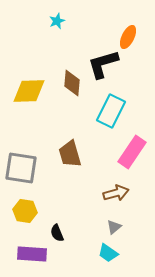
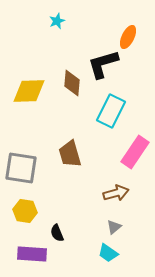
pink rectangle: moved 3 px right
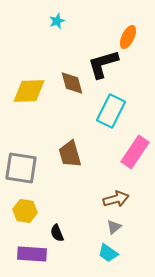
brown diamond: rotated 20 degrees counterclockwise
brown arrow: moved 6 px down
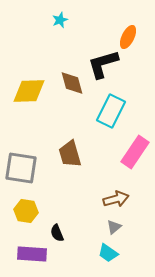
cyan star: moved 3 px right, 1 px up
yellow hexagon: moved 1 px right
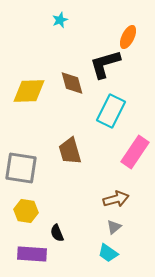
black L-shape: moved 2 px right
brown trapezoid: moved 3 px up
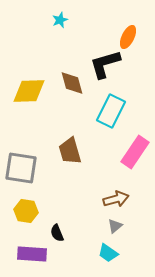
gray triangle: moved 1 px right, 1 px up
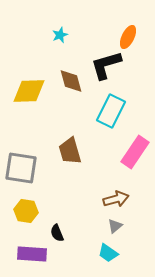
cyan star: moved 15 px down
black L-shape: moved 1 px right, 1 px down
brown diamond: moved 1 px left, 2 px up
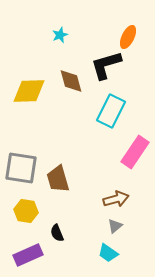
brown trapezoid: moved 12 px left, 28 px down
purple rectangle: moved 4 px left, 1 px down; rotated 28 degrees counterclockwise
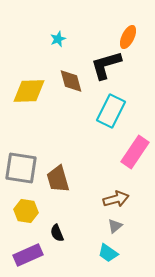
cyan star: moved 2 px left, 4 px down
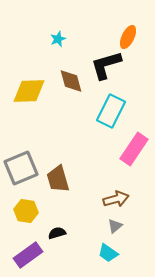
pink rectangle: moved 1 px left, 3 px up
gray square: rotated 32 degrees counterclockwise
black semicircle: rotated 96 degrees clockwise
purple rectangle: rotated 12 degrees counterclockwise
